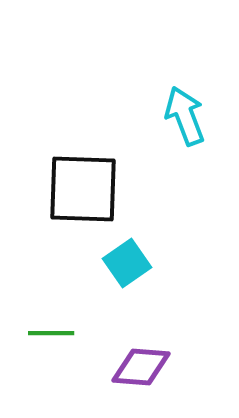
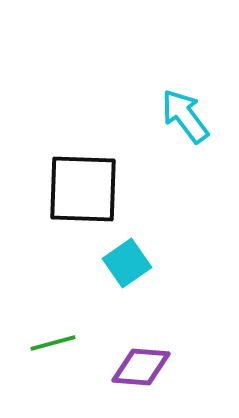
cyan arrow: rotated 16 degrees counterclockwise
green line: moved 2 px right, 10 px down; rotated 15 degrees counterclockwise
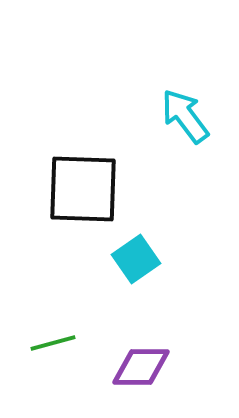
cyan square: moved 9 px right, 4 px up
purple diamond: rotated 4 degrees counterclockwise
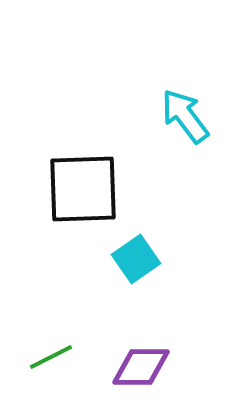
black square: rotated 4 degrees counterclockwise
green line: moved 2 px left, 14 px down; rotated 12 degrees counterclockwise
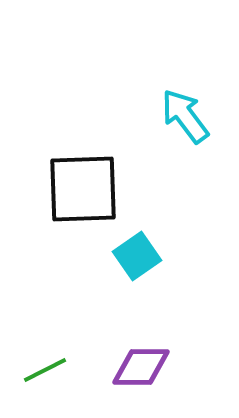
cyan square: moved 1 px right, 3 px up
green line: moved 6 px left, 13 px down
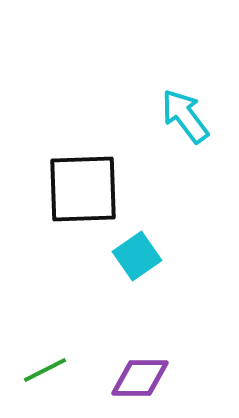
purple diamond: moved 1 px left, 11 px down
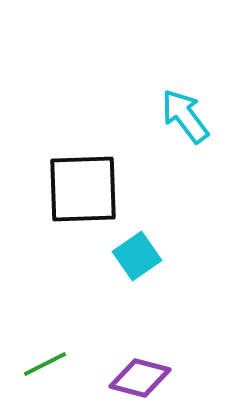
green line: moved 6 px up
purple diamond: rotated 14 degrees clockwise
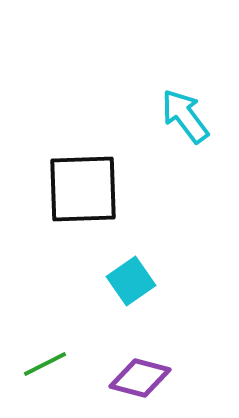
cyan square: moved 6 px left, 25 px down
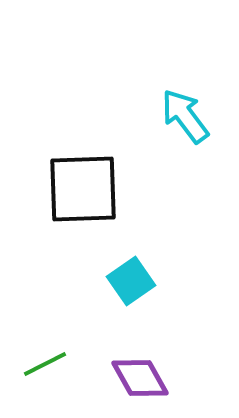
purple diamond: rotated 46 degrees clockwise
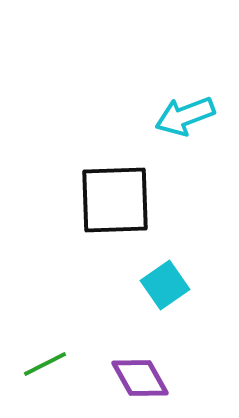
cyan arrow: rotated 74 degrees counterclockwise
black square: moved 32 px right, 11 px down
cyan square: moved 34 px right, 4 px down
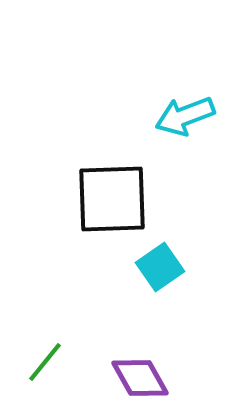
black square: moved 3 px left, 1 px up
cyan square: moved 5 px left, 18 px up
green line: moved 2 px up; rotated 24 degrees counterclockwise
